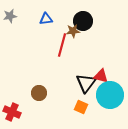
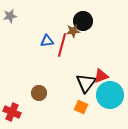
blue triangle: moved 1 px right, 22 px down
red triangle: rotated 35 degrees counterclockwise
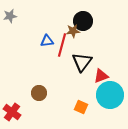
black triangle: moved 4 px left, 21 px up
red cross: rotated 12 degrees clockwise
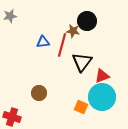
black circle: moved 4 px right
brown star: rotated 16 degrees clockwise
blue triangle: moved 4 px left, 1 px down
red triangle: moved 1 px right
cyan circle: moved 8 px left, 2 px down
red cross: moved 5 px down; rotated 18 degrees counterclockwise
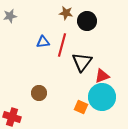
brown star: moved 7 px left, 18 px up
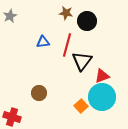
gray star: rotated 16 degrees counterclockwise
red line: moved 5 px right
black triangle: moved 1 px up
orange square: moved 1 px up; rotated 24 degrees clockwise
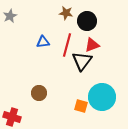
red triangle: moved 10 px left, 31 px up
orange square: rotated 32 degrees counterclockwise
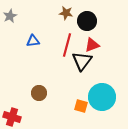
blue triangle: moved 10 px left, 1 px up
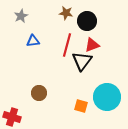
gray star: moved 11 px right
cyan circle: moved 5 px right
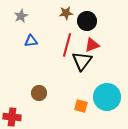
brown star: rotated 16 degrees counterclockwise
blue triangle: moved 2 px left
red cross: rotated 12 degrees counterclockwise
